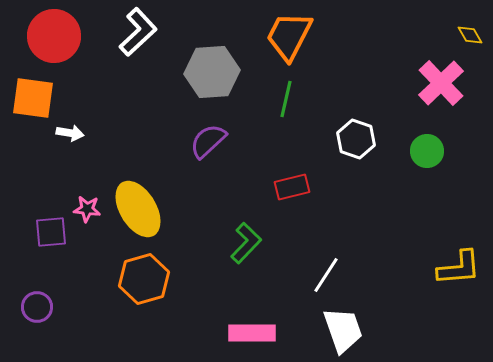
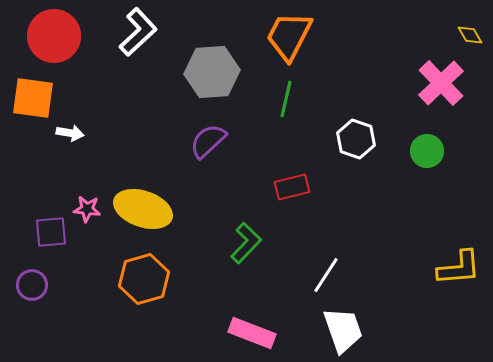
yellow ellipse: moved 5 px right; rotated 40 degrees counterclockwise
purple circle: moved 5 px left, 22 px up
pink rectangle: rotated 21 degrees clockwise
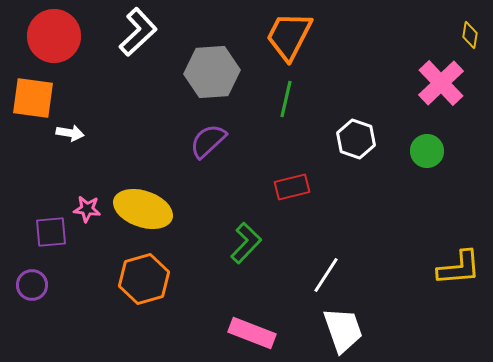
yellow diamond: rotated 40 degrees clockwise
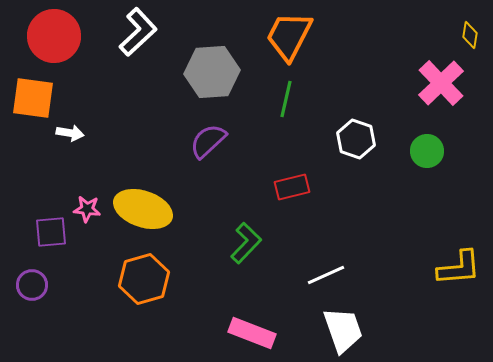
white line: rotated 33 degrees clockwise
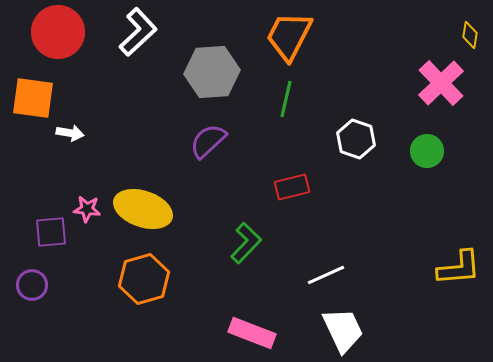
red circle: moved 4 px right, 4 px up
white trapezoid: rotated 6 degrees counterclockwise
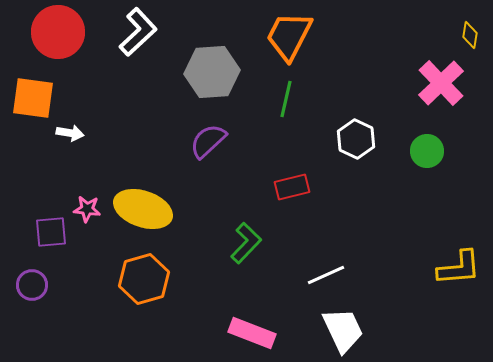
white hexagon: rotated 6 degrees clockwise
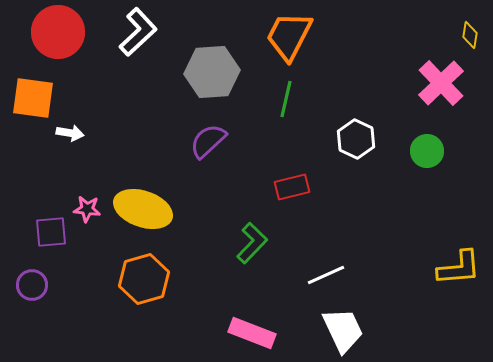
green L-shape: moved 6 px right
